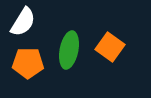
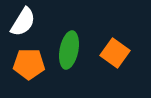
orange square: moved 5 px right, 6 px down
orange pentagon: moved 1 px right, 1 px down
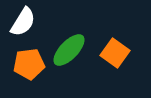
green ellipse: rotated 33 degrees clockwise
orange pentagon: rotated 8 degrees counterclockwise
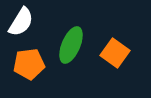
white semicircle: moved 2 px left
green ellipse: moved 2 px right, 5 px up; rotated 21 degrees counterclockwise
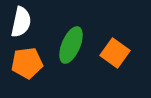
white semicircle: rotated 20 degrees counterclockwise
orange pentagon: moved 2 px left, 1 px up
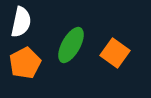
green ellipse: rotated 6 degrees clockwise
orange pentagon: moved 2 px left; rotated 20 degrees counterclockwise
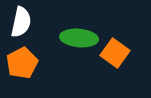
green ellipse: moved 8 px right, 7 px up; rotated 66 degrees clockwise
orange pentagon: moved 3 px left
